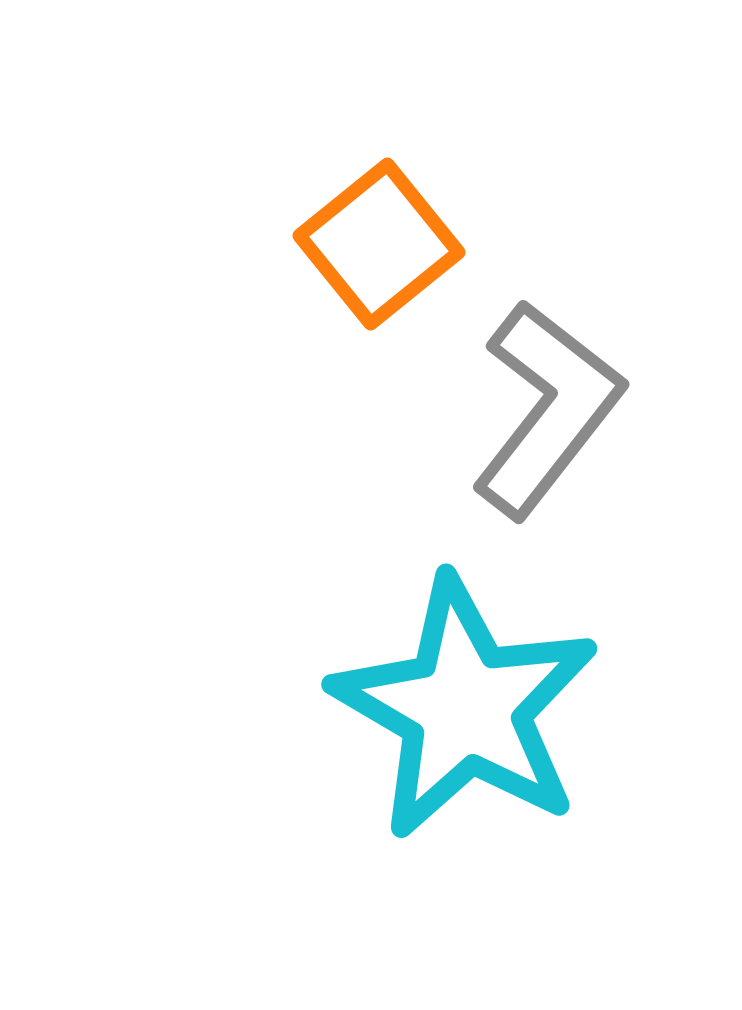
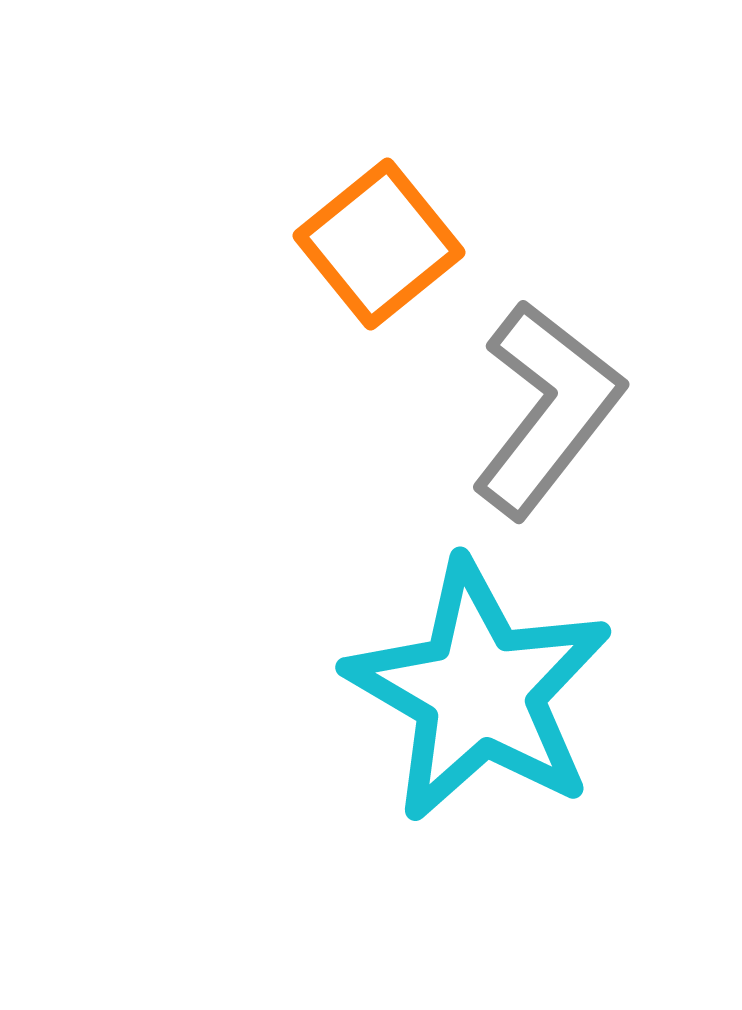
cyan star: moved 14 px right, 17 px up
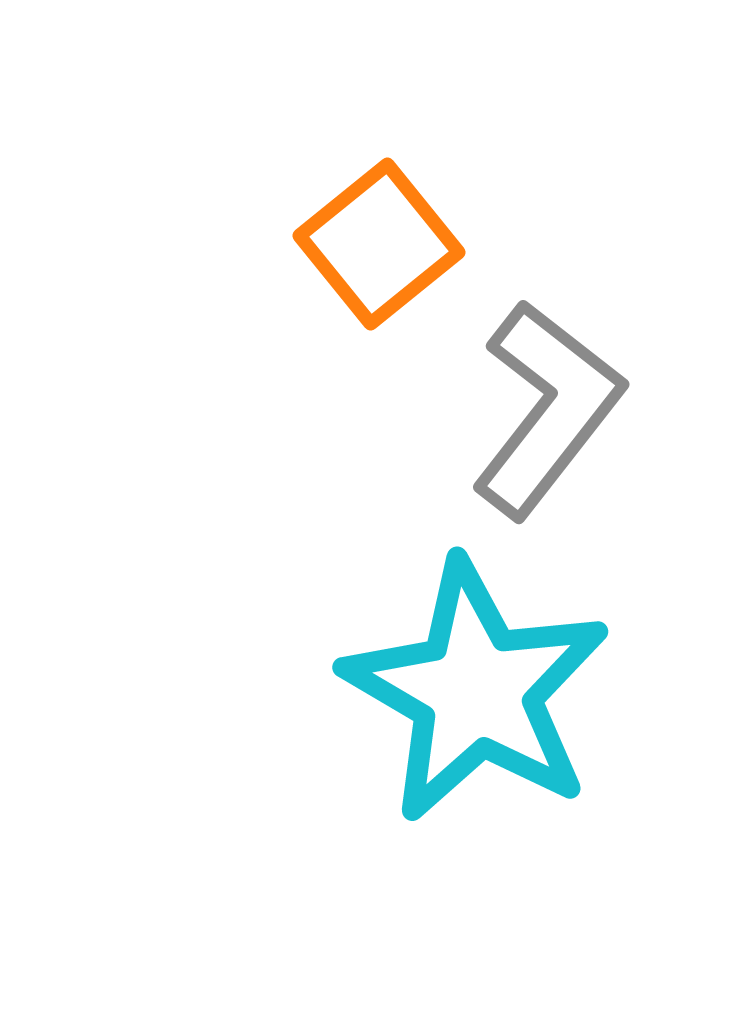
cyan star: moved 3 px left
